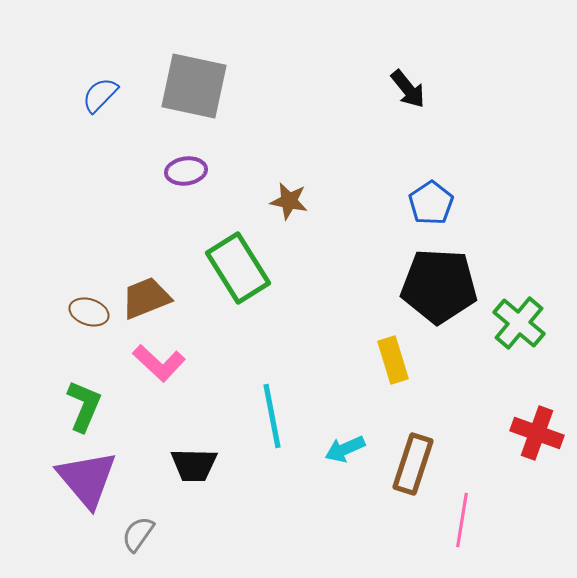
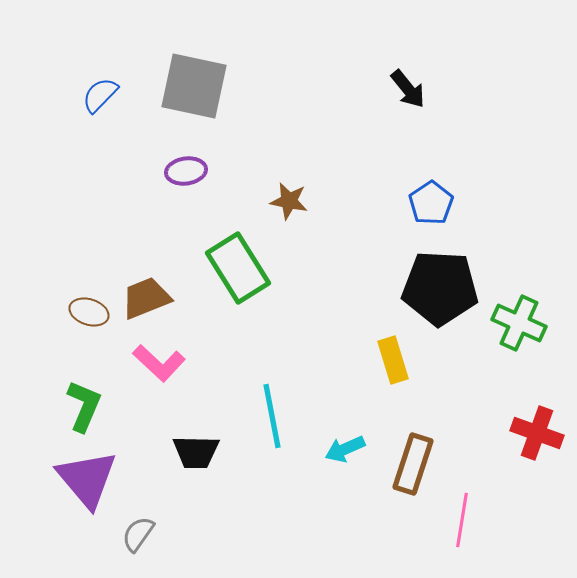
black pentagon: moved 1 px right, 2 px down
green cross: rotated 16 degrees counterclockwise
black trapezoid: moved 2 px right, 13 px up
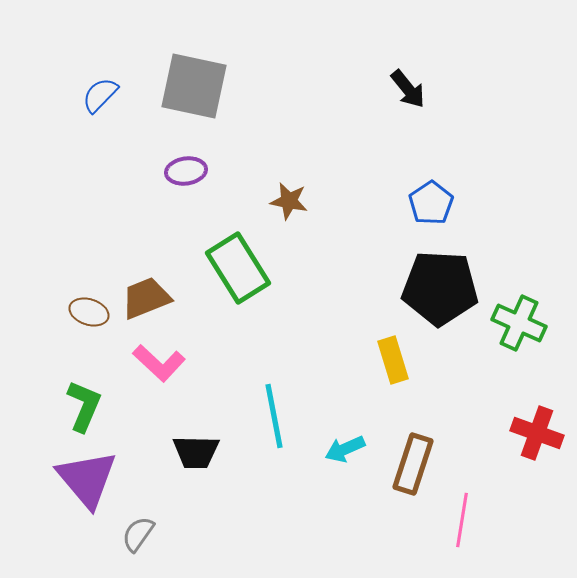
cyan line: moved 2 px right
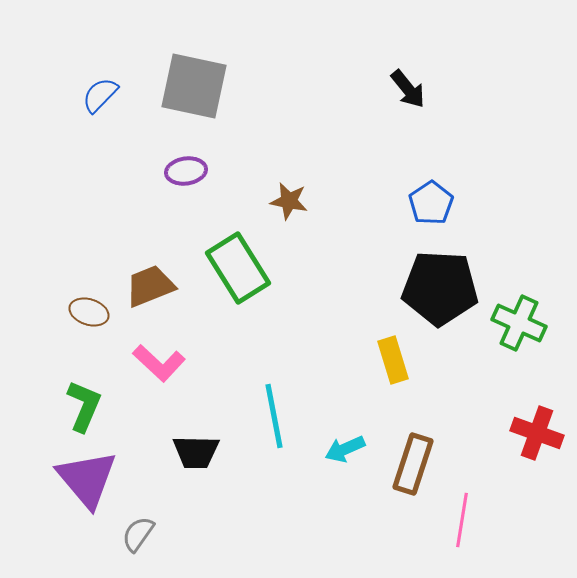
brown trapezoid: moved 4 px right, 12 px up
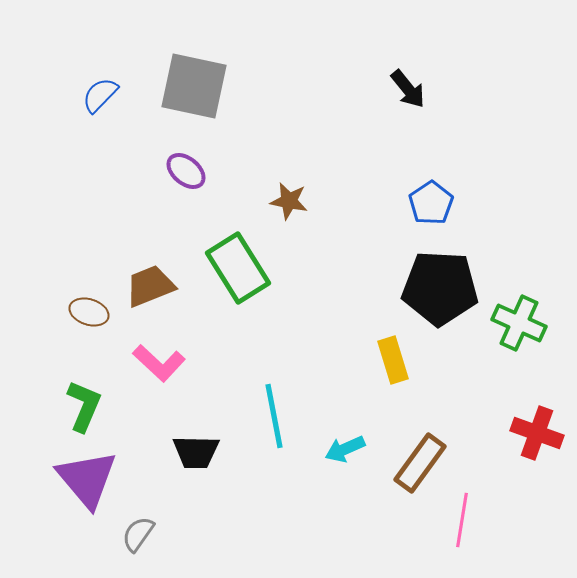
purple ellipse: rotated 48 degrees clockwise
brown rectangle: moved 7 px right, 1 px up; rotated 18 degrees clockwise
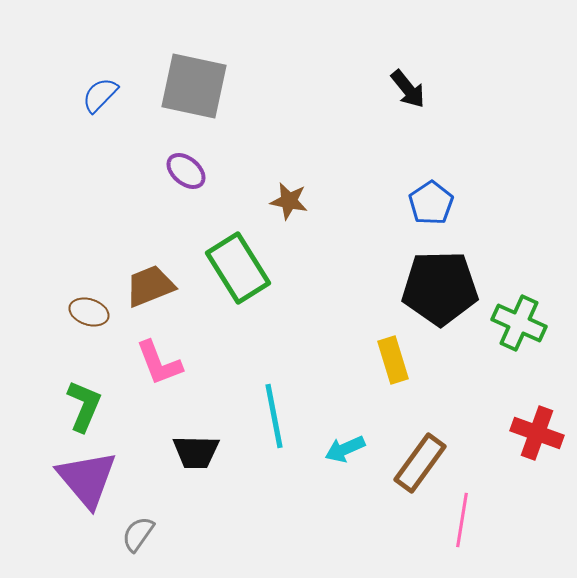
black pentagon: rotated 4 degrees counterclockwise
pink L-shape: rotated 26 degrees clockwise
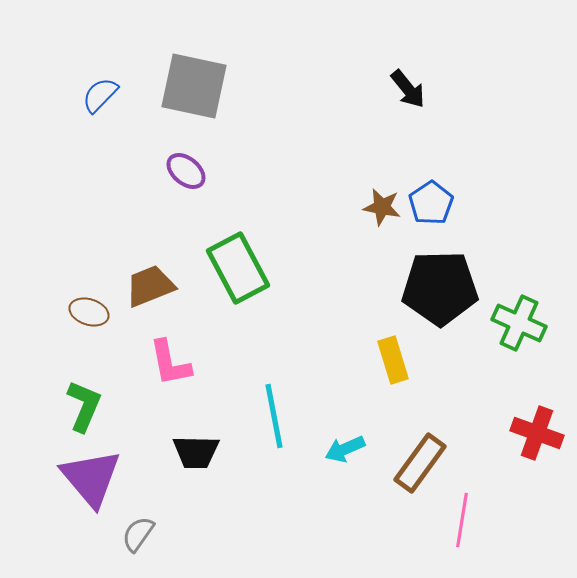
brown star: moved 93 px right, 6 px down
green rectangle: rotated 4 degrees clockwise
pink L-shape: moved 11 px right; rotated 10 degrees clockwise
purple triangle: moved 4 px right, 1 px up
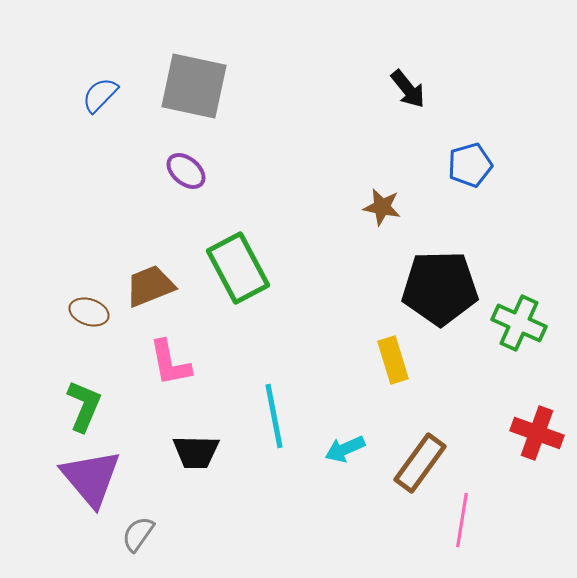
blue pentagon: moved 39 px right, 38 px up; rotated 18 degrees clockwise
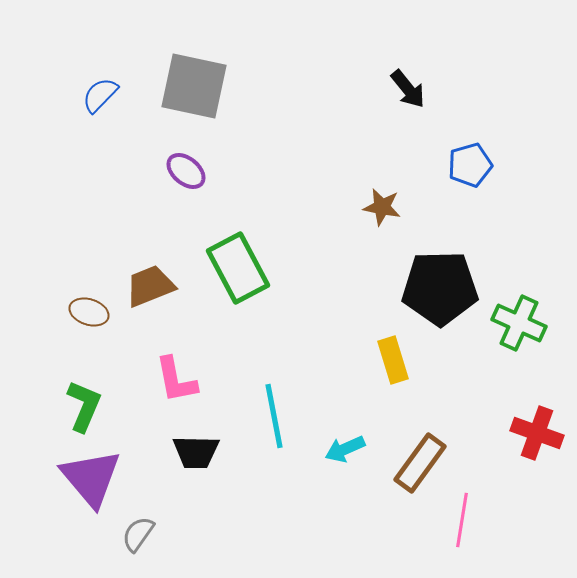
pink L-shape: moved 6 px right, 17 px down
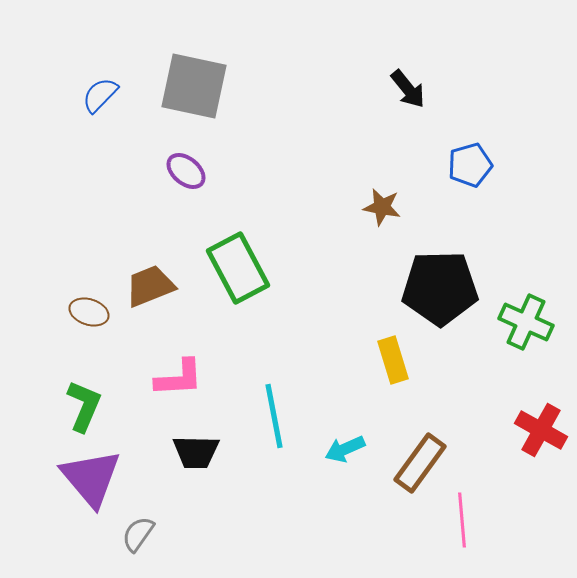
green cross: moved 7 px right, 1 px up
pink L-shape: moved 3 px right, 2 px up; rotated 82 degrees counterclockwise
red cross: moved 4 px right, 3 px up; rotated 9 degrees clockwise
pink line: rotated 14 degrees counterclockwise
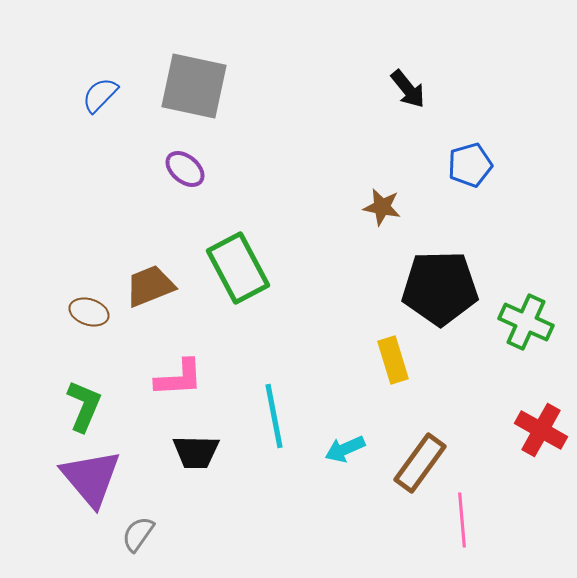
purple ellipse: moved 1 px left, 2 px up
